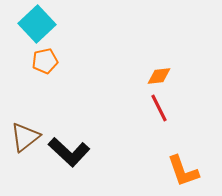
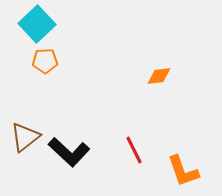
orange pentagon: rotated 10 degrees clockwise
red line: moved 25 px left, 42 px down
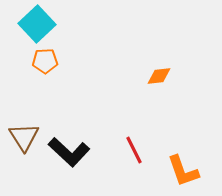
brown triangle: moved 1 px left; rotated 24 degrees counterclockwise
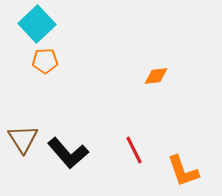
orange diamond: moved 3 px left
brown triangle: moved 1 px left, 2 px down
black L-shape: moved 1 px left, 1 px down; rotated 6 degrees clockwise
